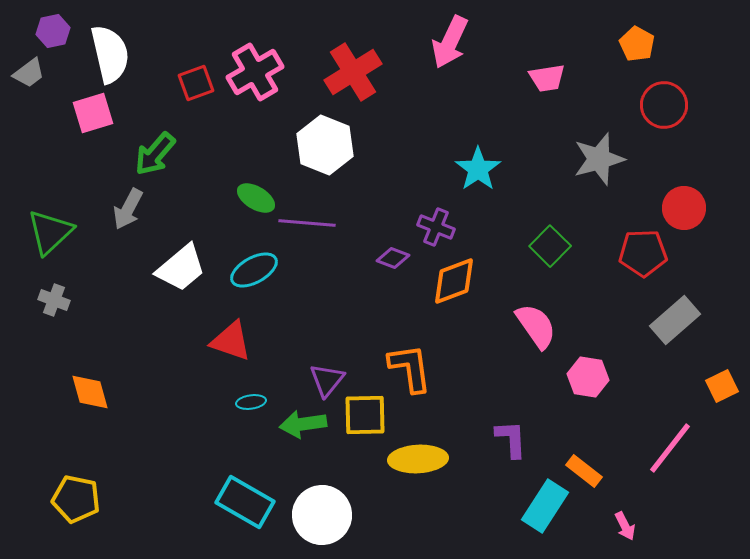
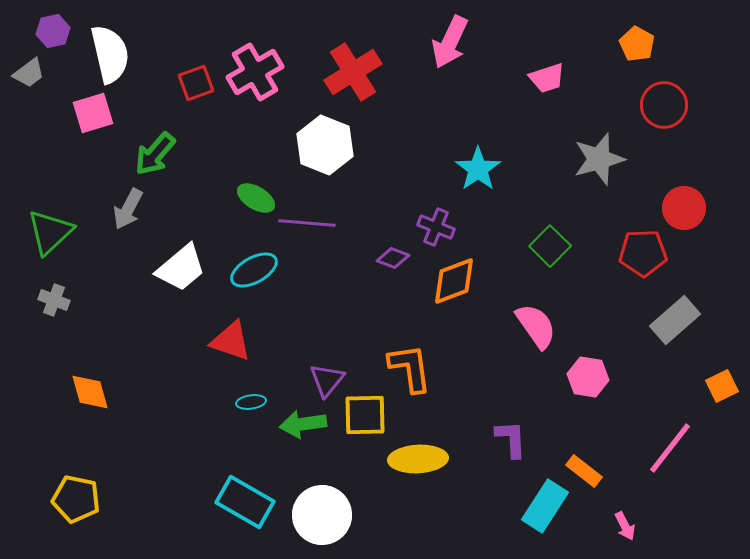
pink trapezoid at (547, 78): rotated 9 degrees counterclockwise
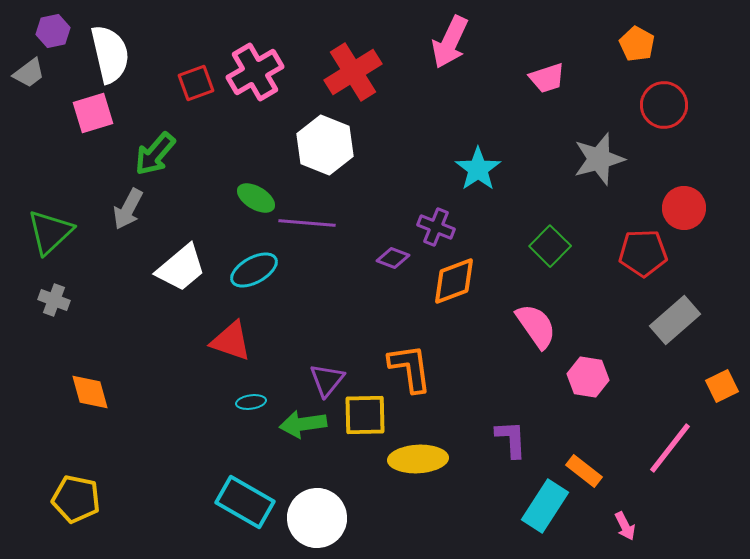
white circle at (322, 515): moved 5 px left, 3 px down
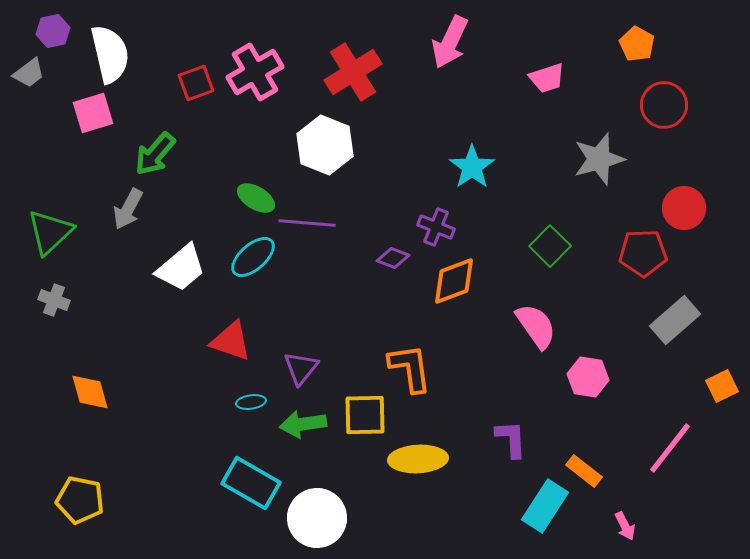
cyan star at (478, 169): moved 6 px left, 2 px up
cyan ellipse at (254, 270): moved 1 px left, 13 px up; rotated 12 degrees counterclockwise
purple triangle at (327, 380): moved 26 px left, 12 px up
yellow pentagon at (76, 499): moved 4 px right, 1 px down
cyan rectangle at (245, 502): moved 6 px right, 19 px up
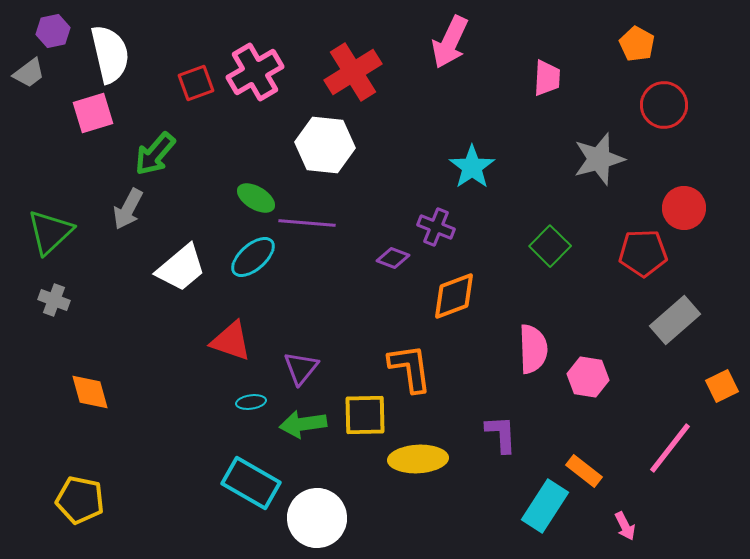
pink trapezoid at (547, 78): rotated 69 degrees counterclockwise
white hexagon at (325, 145): rotated 16 degrees counterclockwise
orange diamond at (454, 281): moved 15 px down
pink semicircle at (536, 326): moved 3 px left, 23 px down; rotated 33 degrees clockwise
purple L-shape at (511, 439): moved 10 px left, 5 px up
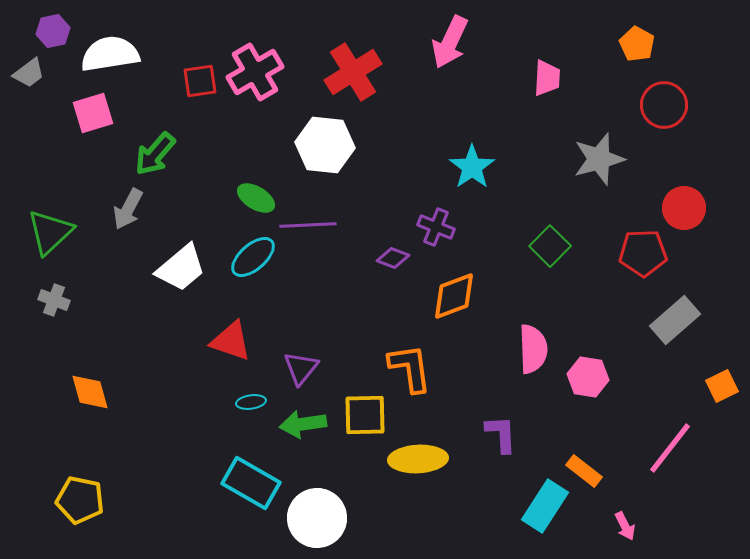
white semicircle at (110, 54): rotated 86 degrees counterclockwise
red square at (196, 83): moved 4 px right, 2 px up; rotated 12 degrees clockwise
purple line at (307, 223): moved 1 px right, 2 px down; rotated 8 degrees counterclockwise
